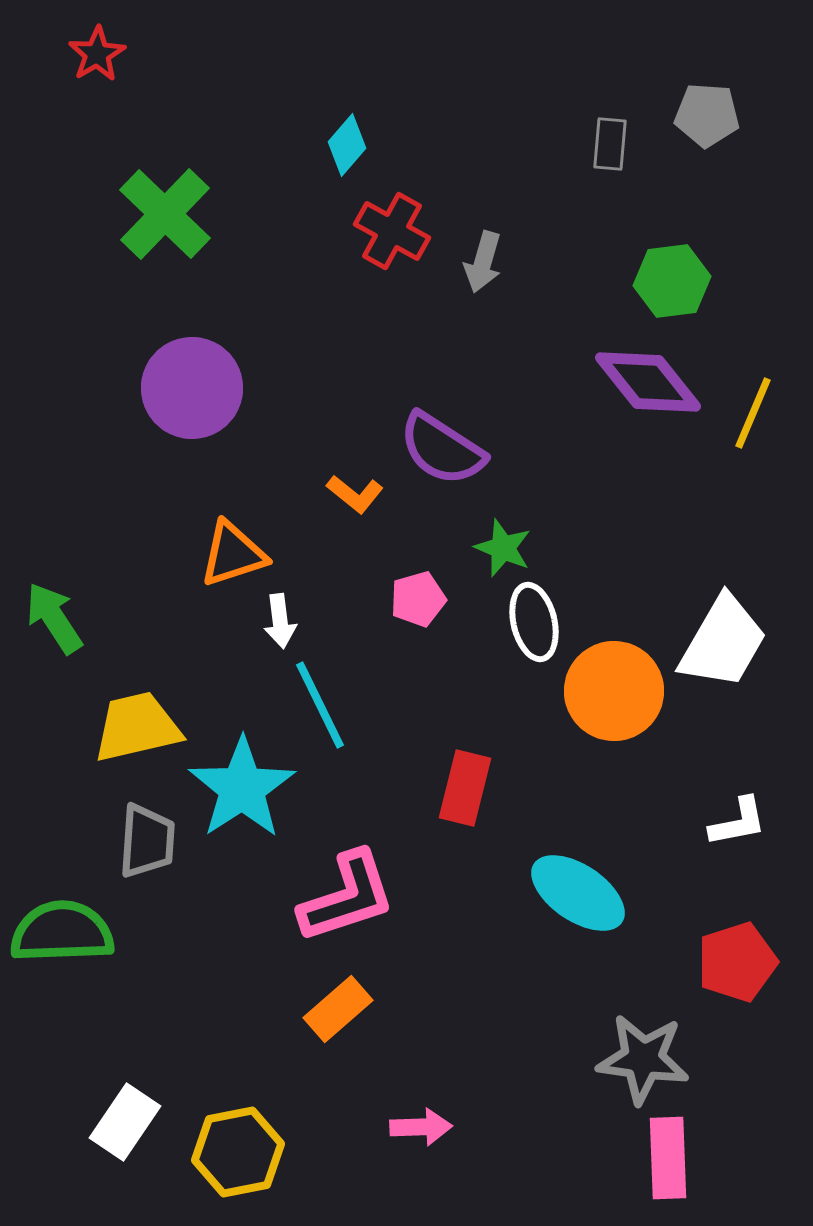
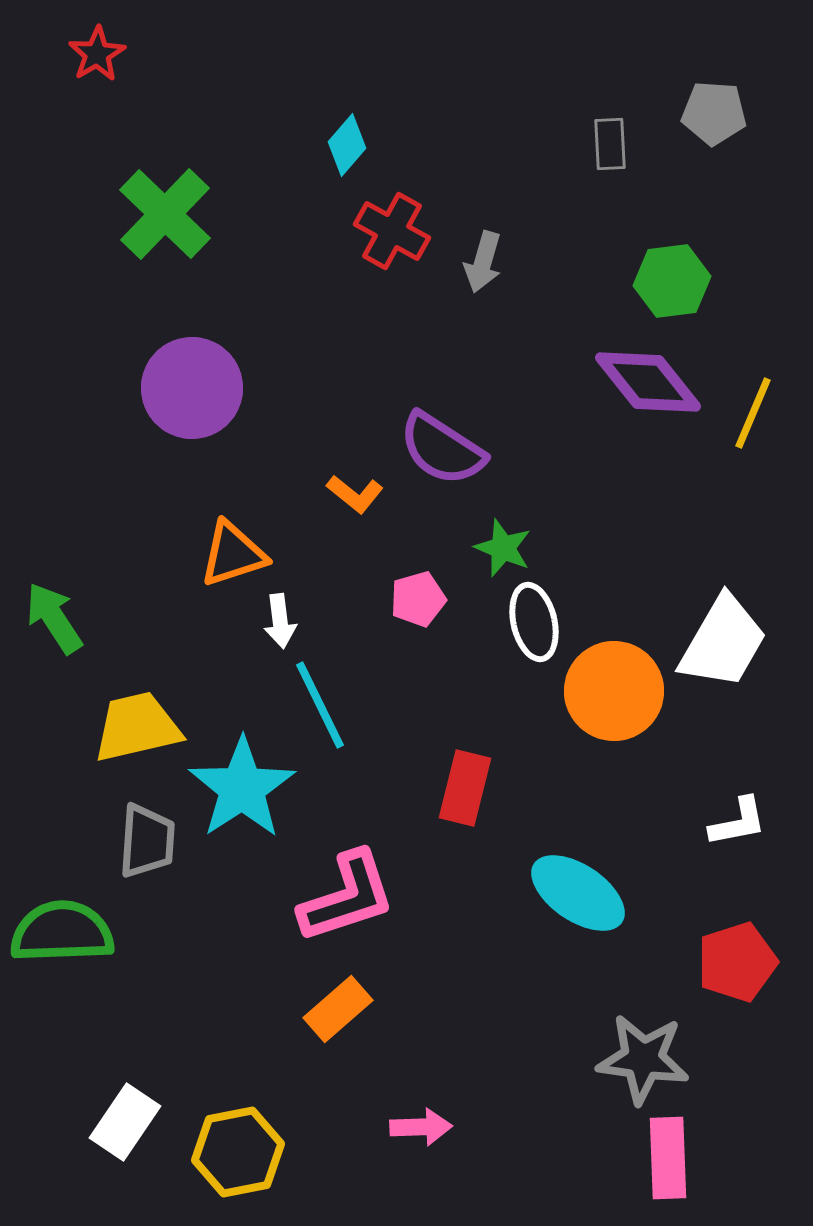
gray pentagon: moved 7 px right, 2 px up
gray rectangle: rotated 8 degrees counterclockwise
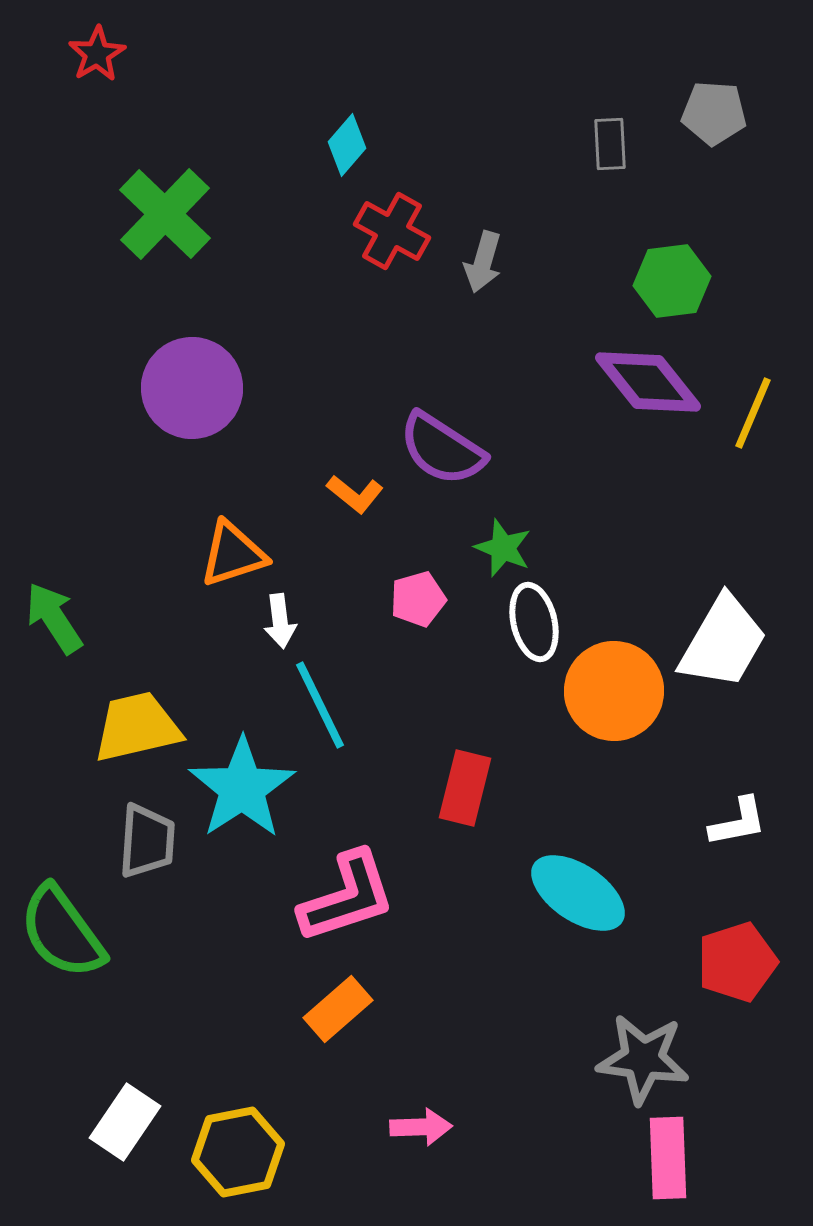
green semicircle: rotated 124 degrees counterclockwise
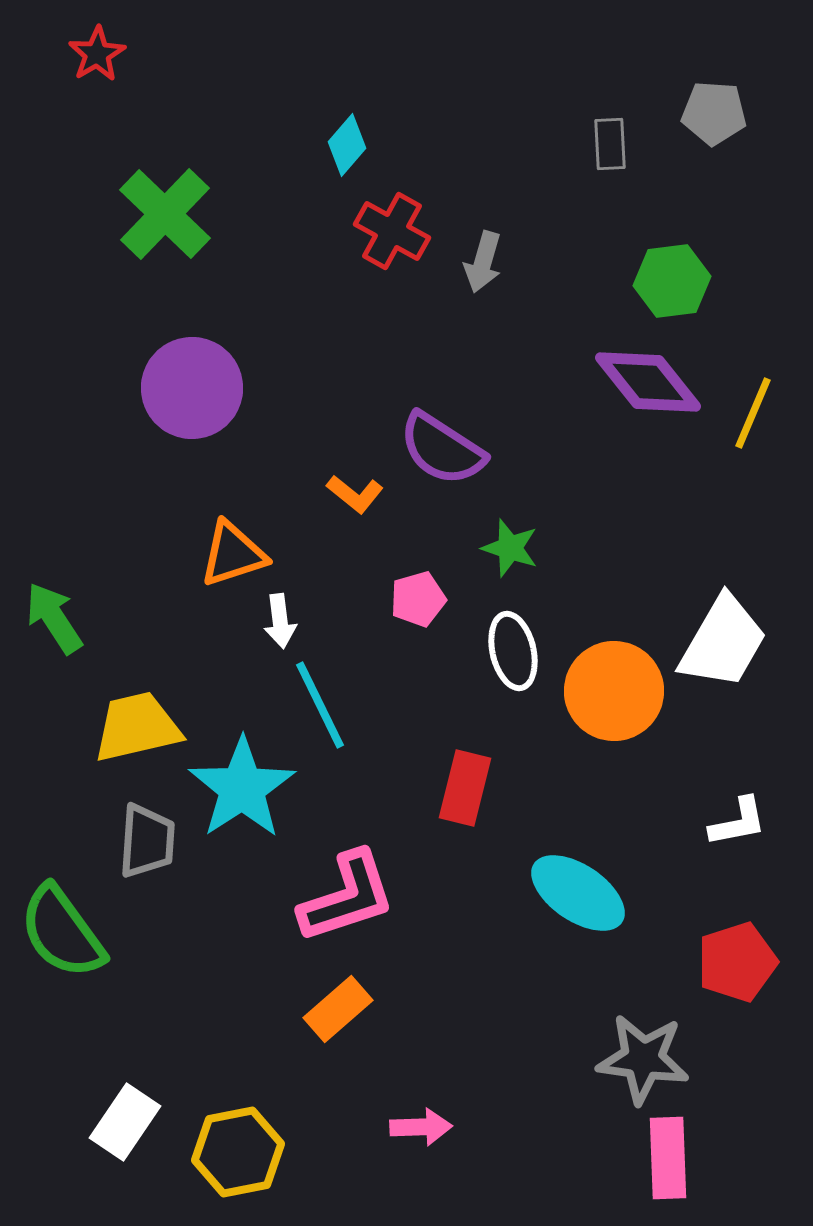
green star: moved 7 px right; rotated 4 degrees counterclockwise
white ellipse: moved 21 px left, 29 px down
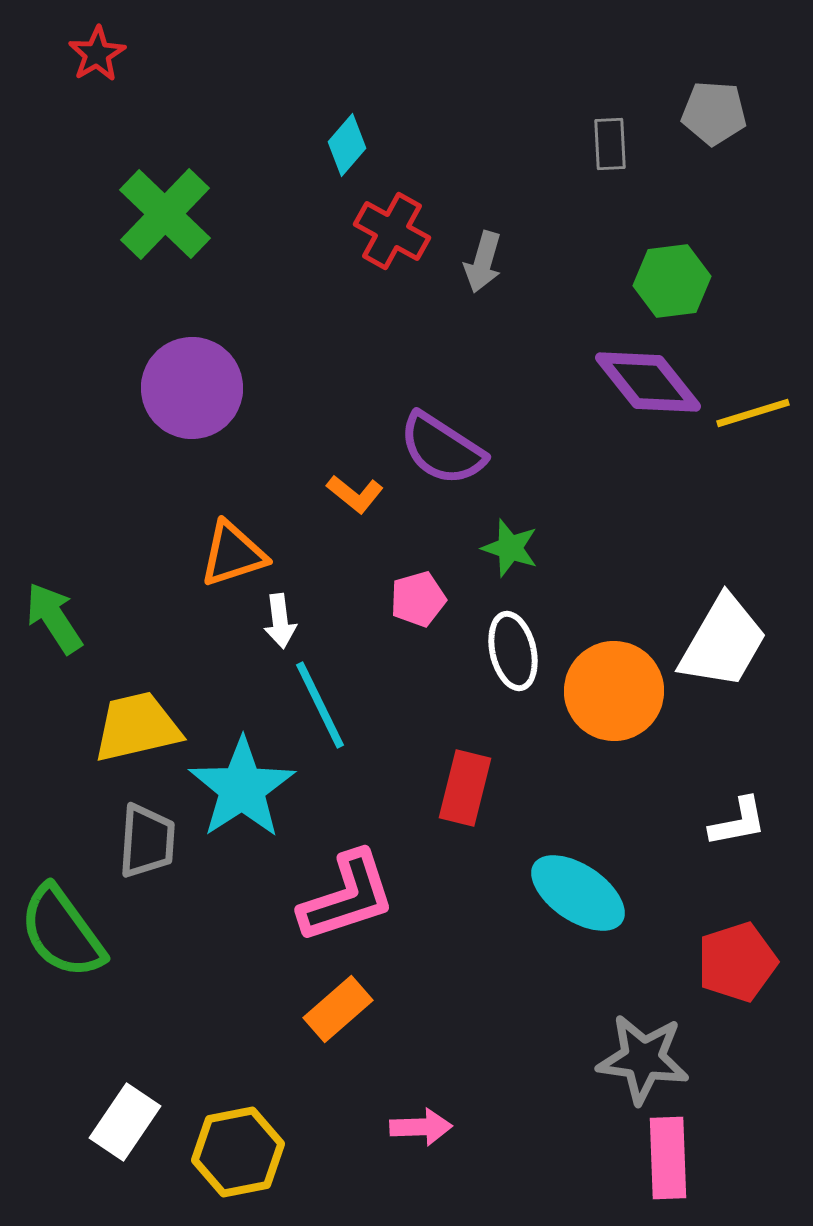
yellow line: rotated 50 degrees clockwise
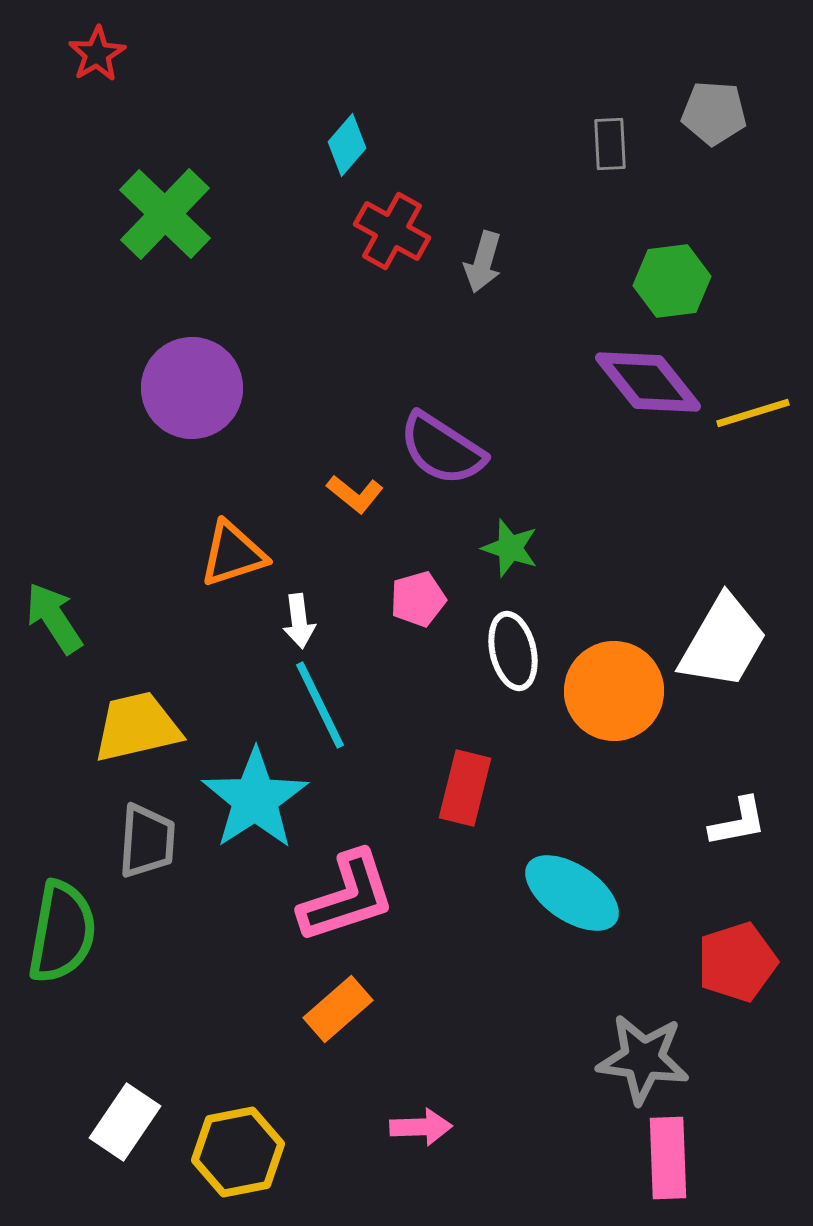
white arrow: moved 19 px right
cyan star: moved 13 px right, 11 px down
cyan ellipse: moved 6 px left
green semicircle: rotated 134 degrees counterclockwise
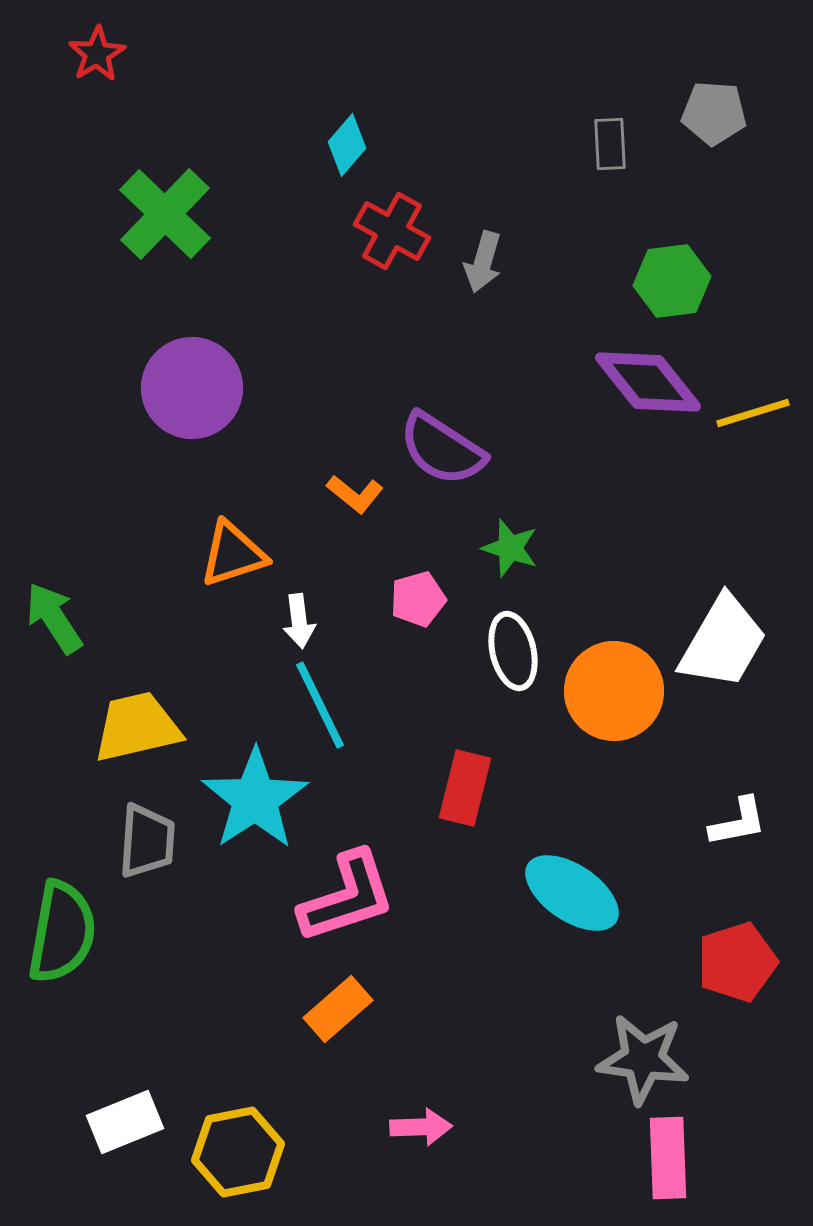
white rectangle: rotated 34 degrees clockwise
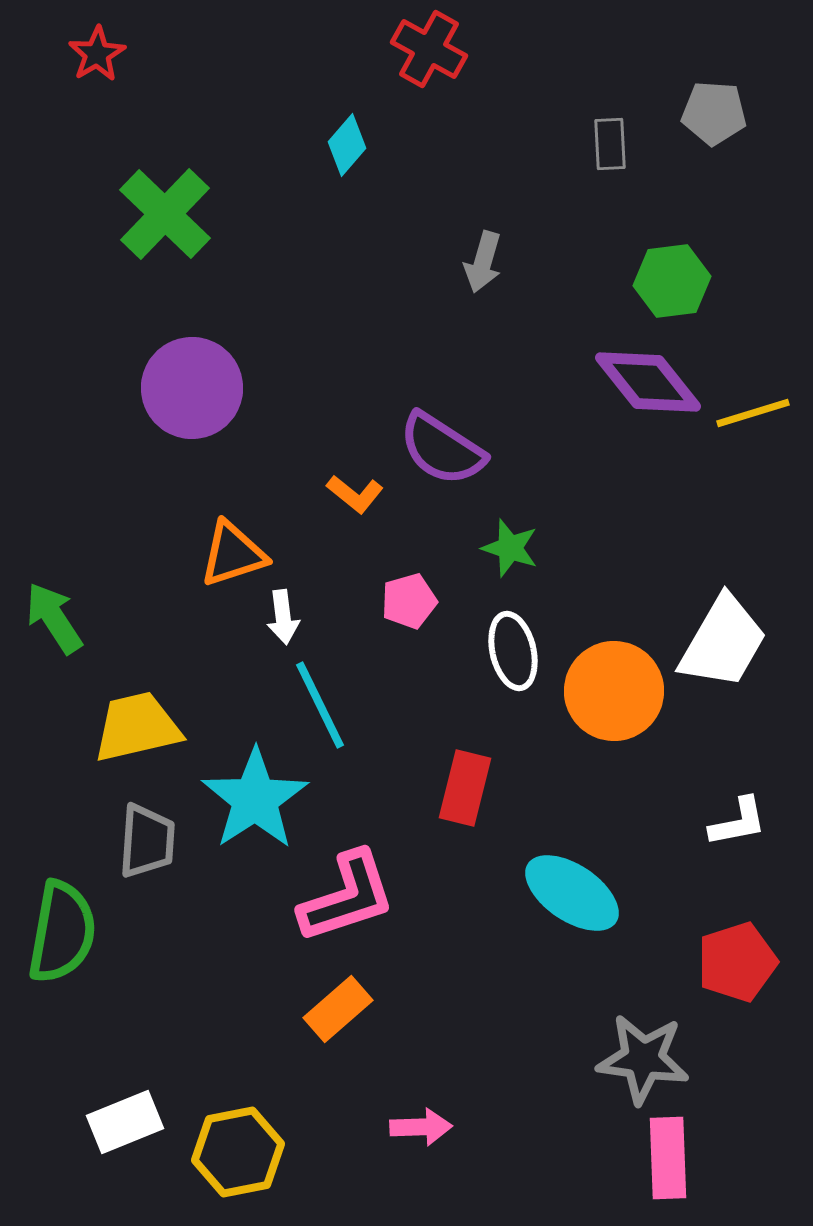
red cross: moved 37 px right, 182 px up
pink pentagon: moved 9 px left, 2 px down
white arrow: moved 16 px left, 4 px up
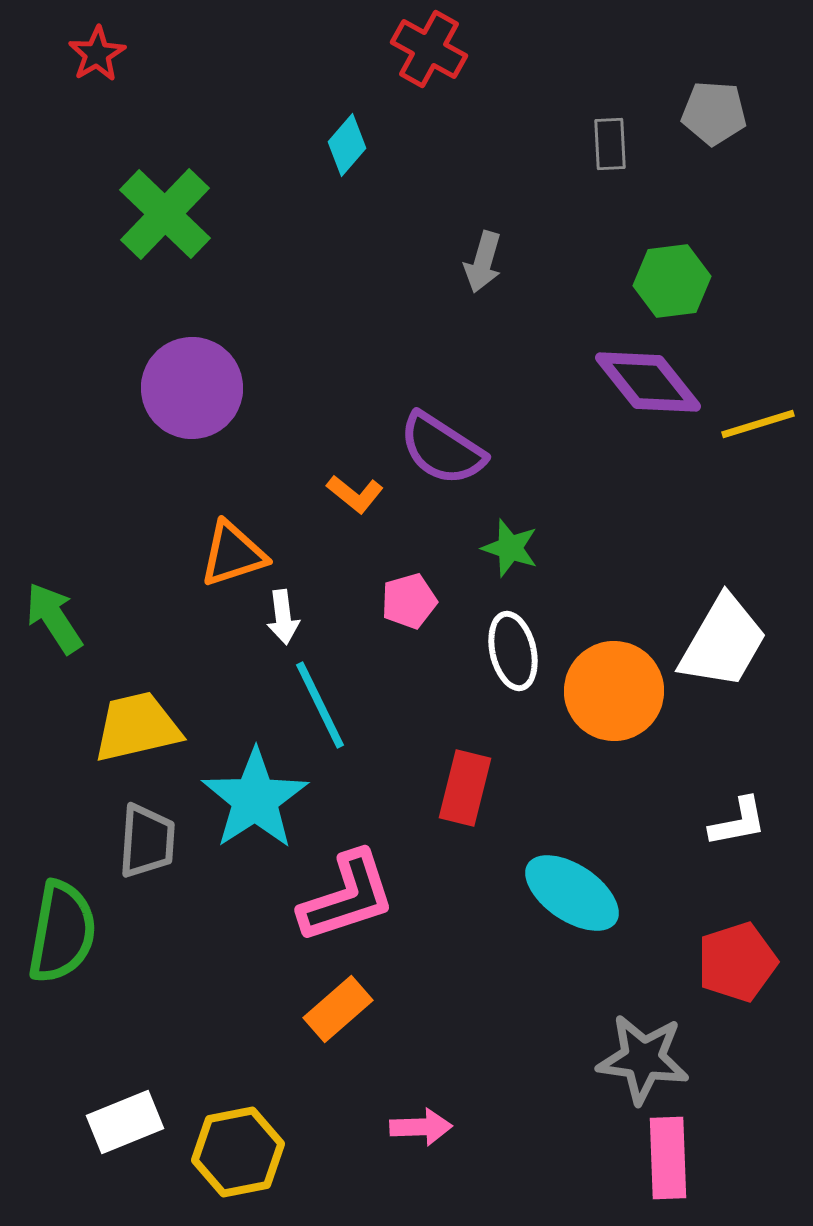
yellow line: moved 5 px right, 11 px down
